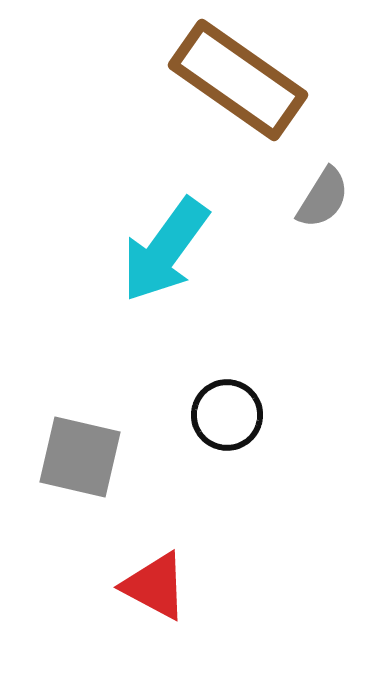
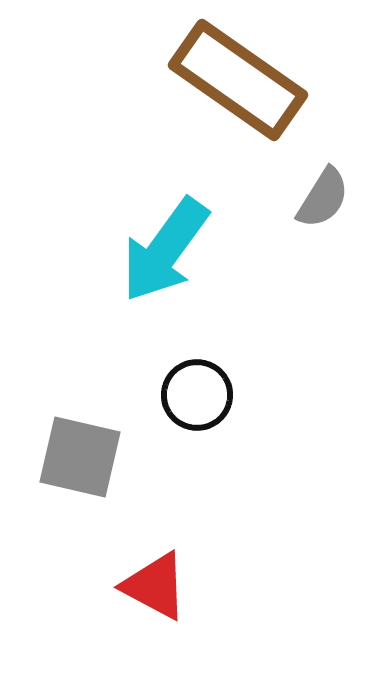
black circle: moved 30 px left, 20 px up
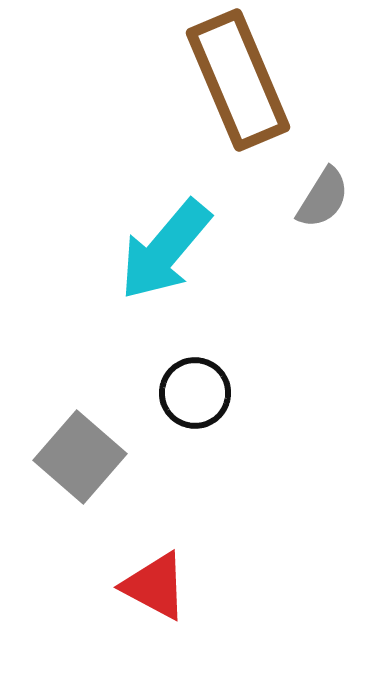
brown rectangle: rotated 32 degrees clockwise
cyan arrow: rotated 4 degrees clockwise
black circle: moved 2 px left, 2 px up
gray square: rotated 28 degrees clockwise
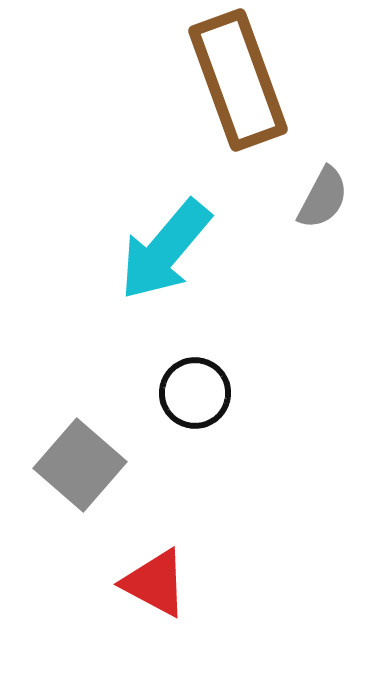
brown rectangle: rotated 3 degrees clockwise
gray semicircle: rotated 4 degrees counterclockwise
gray square: moved 8 px down
red triangle: moved 3 px up
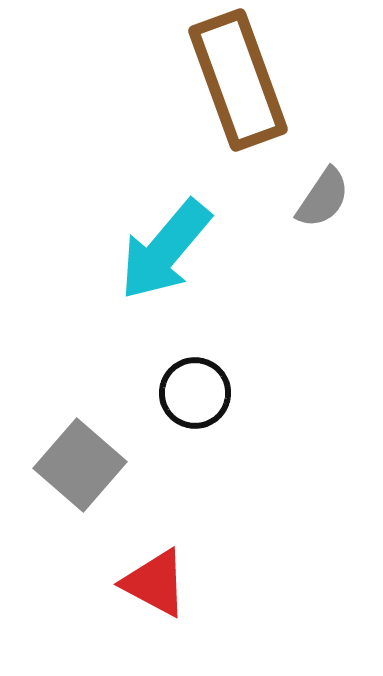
gray semicircle: rotated 6 degrees clockwise
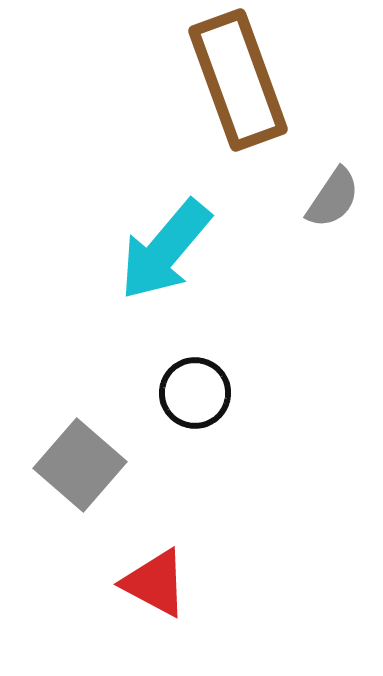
gray semicircle: moved 10 px right
